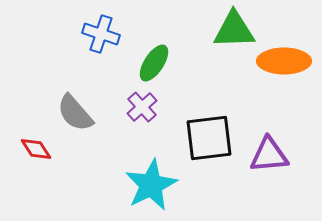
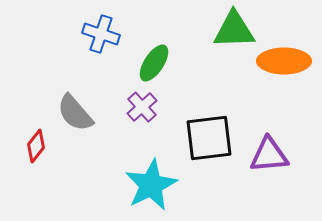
red diamond: moved 3 px up; rotated 72 degrees clockwise
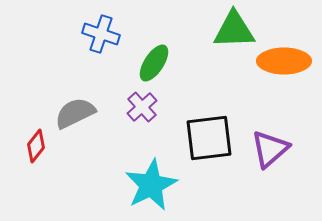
gray semicircle: rotated 105 degrees clockwise
purple triangle: moved 1 px right, 6 px up; rotated 36 degrees counterclockwise
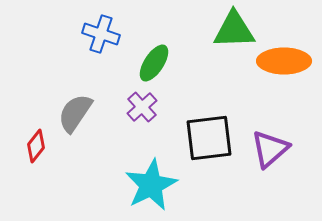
gray semicircle: rotated 30 degrees counterclockwise
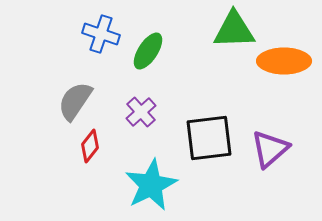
green ellipse: moved 6 px left, 12 px up
purple cross: moved 1 px left, 5 px down
gray semicircle: moved 12 px up
red diamond: moved 54 px right
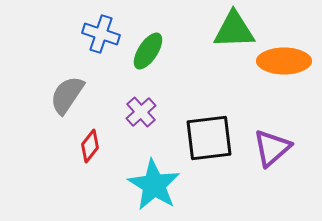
gray semicircle: moved 8 px left, 6 px up
purple triangle: moved 2 px right, 1 px up
cyan star: moved 3 px right; rotated 14 degrees counterclockwise
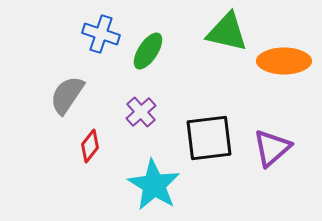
green triangle: moved 7 px left, 2 px down; rotated 15 degrees clockwise
